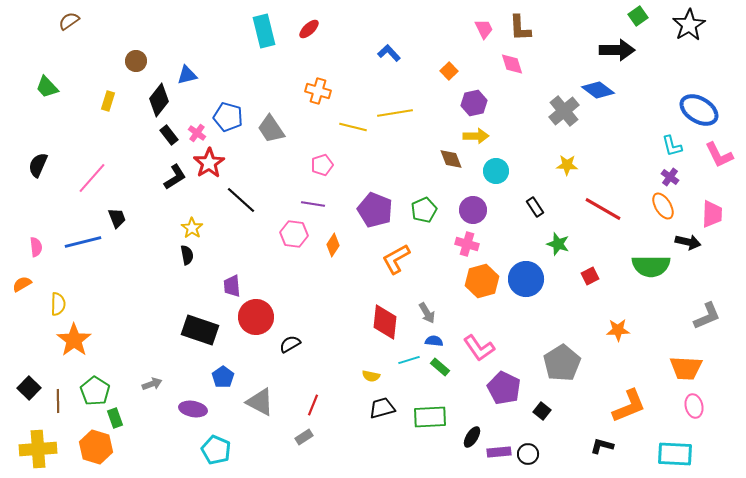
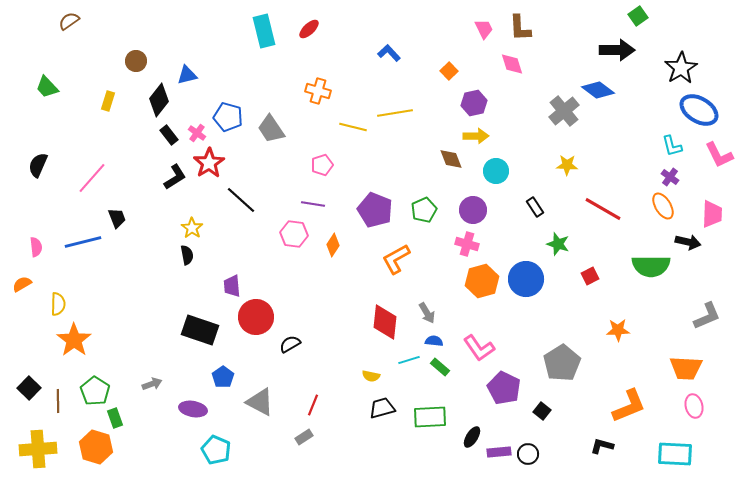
black star at (689, 25): moved 8 px left, 43 px down
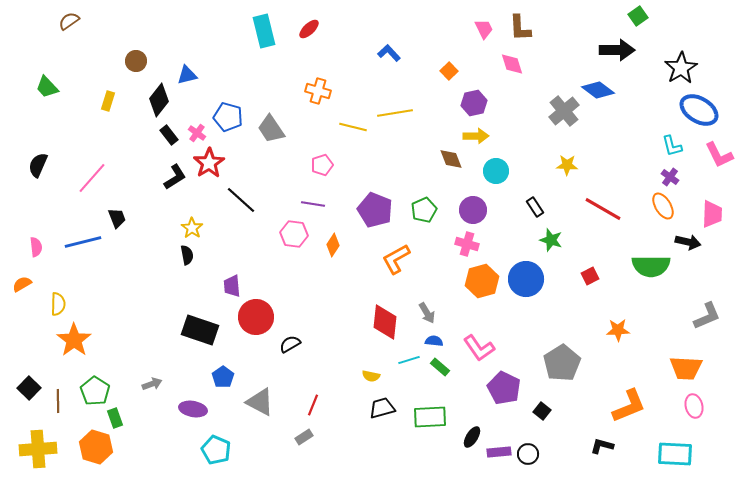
green star at (558, 244): moved 7 px left, 4 px up
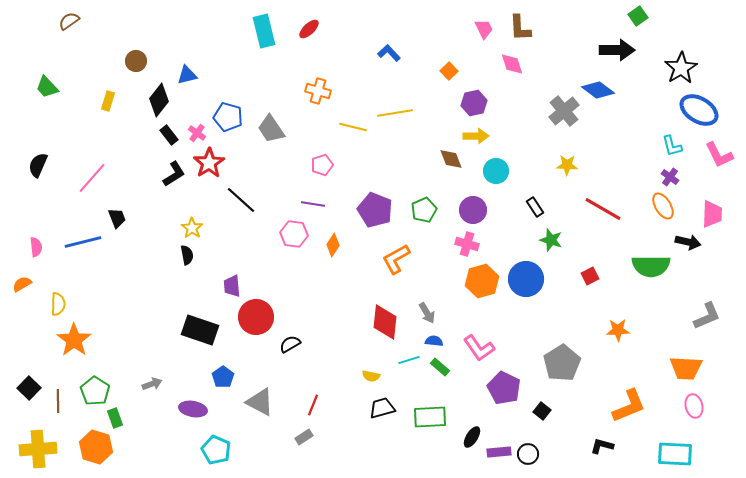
black L-shape at (175, 177): moved 1 px left, 3 px up
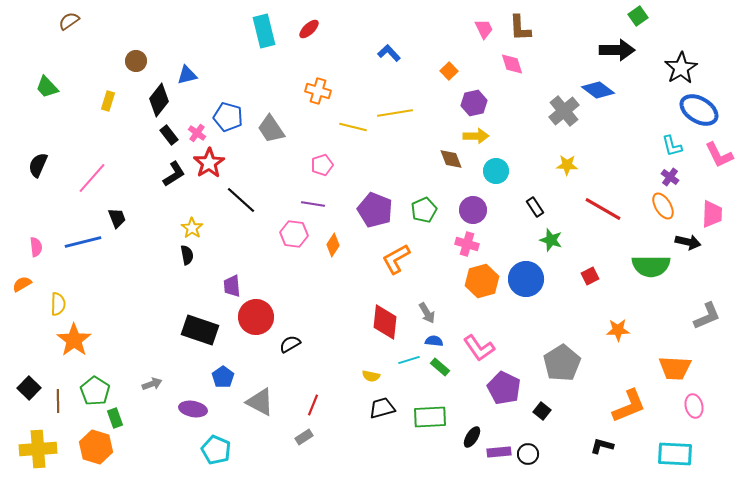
orange trapezoid at (686, 368): moved 11 px left
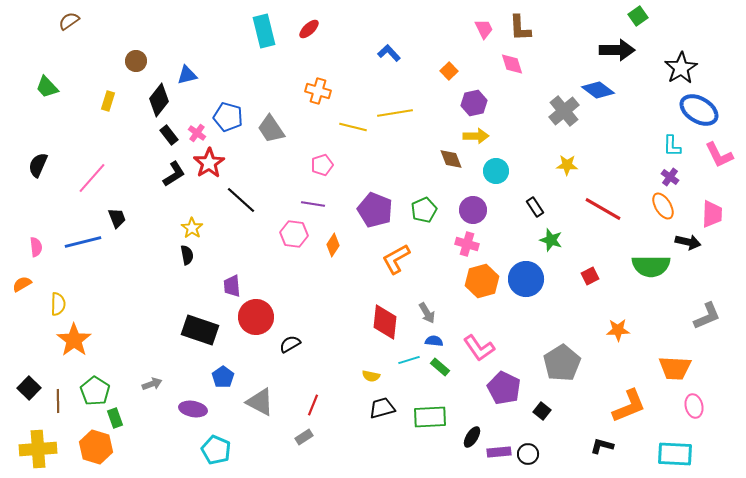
cyan L-shape at (672, 146): rotated 15 degrees clockwise
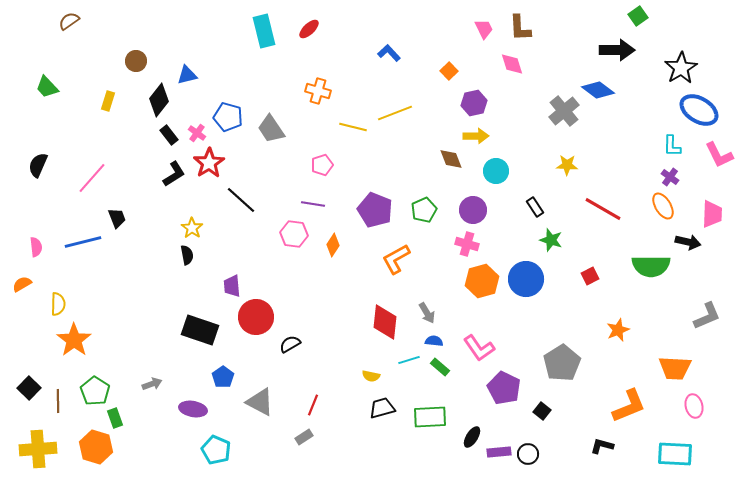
yellow line at (395, 113): rotated 12 degrees counterclockwise
orange star at (618, 330): rotated 20 degrees counterclockwise
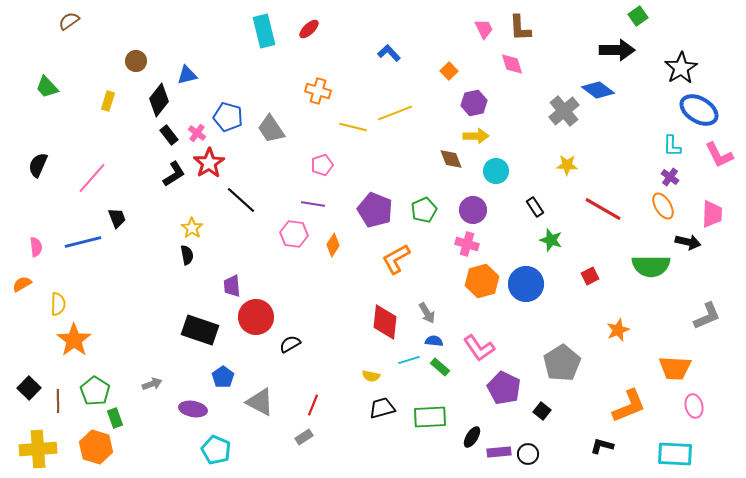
blue circle at (526, 279): moved 5 px down
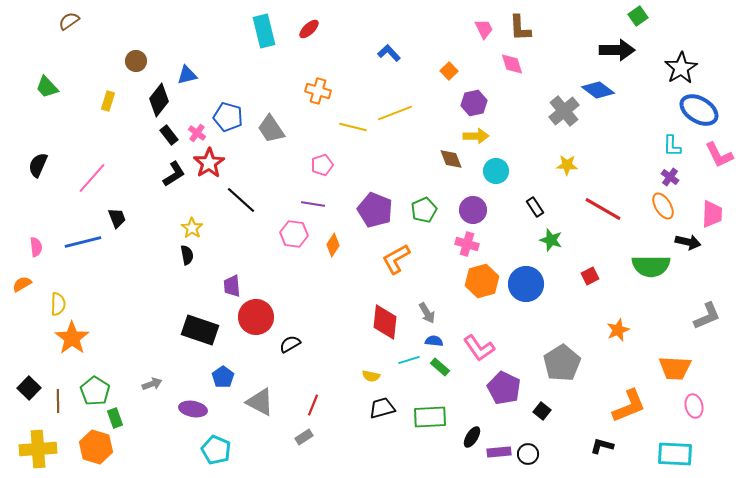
orange star at (74, 340): moved 2 px left, 2 px up
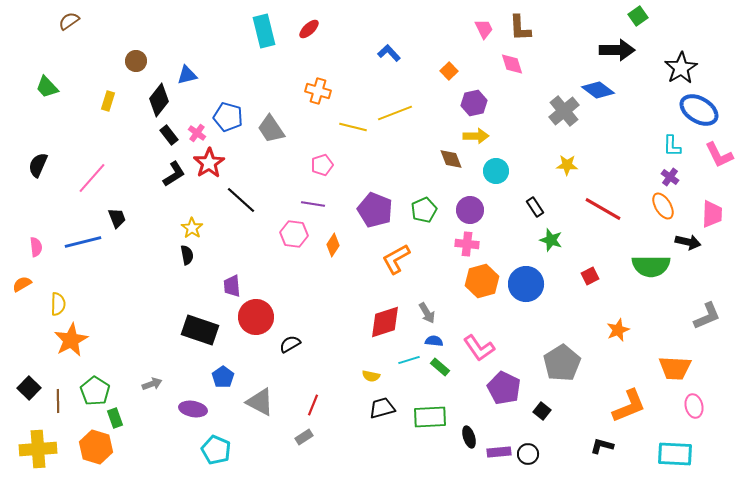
purple circle at (473, 210): moved 3 px left
pink cross at (467, 244): rotated 10 degrees counterclockwise
red diamond at (385, 322): rotated 66 degrees clockwise
orange star at (72, 338): moved 1 px left, 2 px down; rotated 8 degrees clockwise
black ellipse at (472, 437): moved 3 px left; rotated 50 degrees counterclockwise
